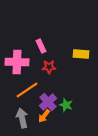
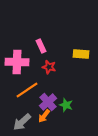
red star: rotated 16 degrees clockwise
gray arrow: moved 4 px down; rotated 120 degrees counterclockwise
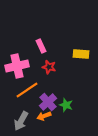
pink cross: moved 4 px down; rotated 15 degrees counterclockwise
orange arrow: rotated 32 degrees clockwise
gray arrow: moved 1 px left, 1 px up; rotated 18 degrees counterclockwise
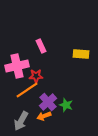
red star: moved 13 px left, 9 px down; rotated 16 degrees counterclockwise
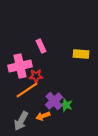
pink cross: moved 3 px right
purple cross: moved 6 px right, 1 px up
orange arrow: moved 1 px left
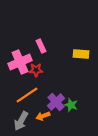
pink cross: moved 4 px up; rotated 10 degrees counterclockwise
red star: moved 6 px up
orange line: moved 5 px down
purple cross: moved 2 px right, 1 px down
green star: moved 5 px right
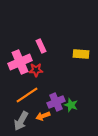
purple cross: rotated 18 degrees clockwise
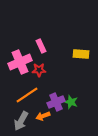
red star: moved 3 px right
green star: moved 3 px up
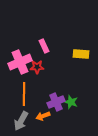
pink rectangle: moved 3 px right
red star: moved 2 px left, 3 px up
orange line: moved 3 px left, 1 px up; rotated 55 degrees counterclockwise
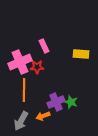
orange line: moved 4 px up
